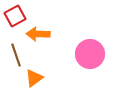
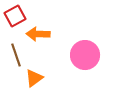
pink circle: moved 5 px left, 1 px down
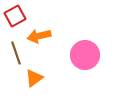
orange arrow: moved 1 px right, 2 px down; rotated 15 degrees counterclockwise
brown line: moved 2 px up
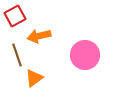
brown line: moved 1 px right, 2 px down
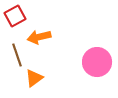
orange arrow: moved 1 px down
pink circle: moved 12 px right, 7 px down
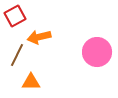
brown line: rotated 45 degrees clockwise
pink circle: moved 10 px up
orange triangle: moved 3 px left, 4 px down; rotated 36 degrees clockwise
